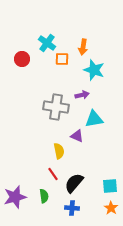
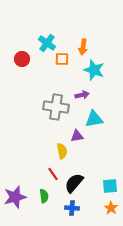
purple triangle: rotated 32 degrees counterclockwise
yellow semicircle: moved 3 px right
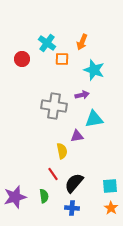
orange arrow: moved 1 px left, 5 px up; rotated 14 degrees clockwise
gray cross: moved 2 px left, 1 px up
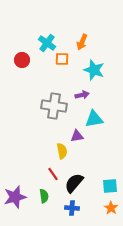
red circle: moved 1 px down
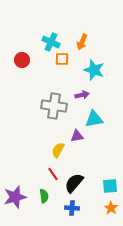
cyan cross: moved 4 px right, 1 px up; rotated 12 degrees counterclockwise
yellow semicircle: moved 4 px left, 1 px up; rotated 140 degrees counterclockwise
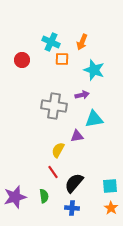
red line: moved 2 px up
